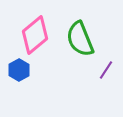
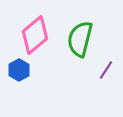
green semicircle: rotated 36 degrees clockwise
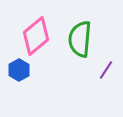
pink diamond: moved 1 px right, 1 px down
green semicircle: rotated 9 degrees counterclockwise
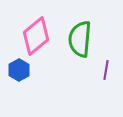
purple line: rotated 24 degrees counterclockwise
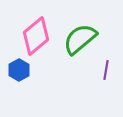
green semicircle: rotated 45 degrees clockwise
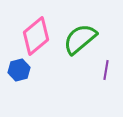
blue hexagon: rotated 15 degrees clockwise
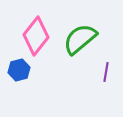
pink diamond: rotated 12 degrees counterclockwise
purple line: moved 2 px down
